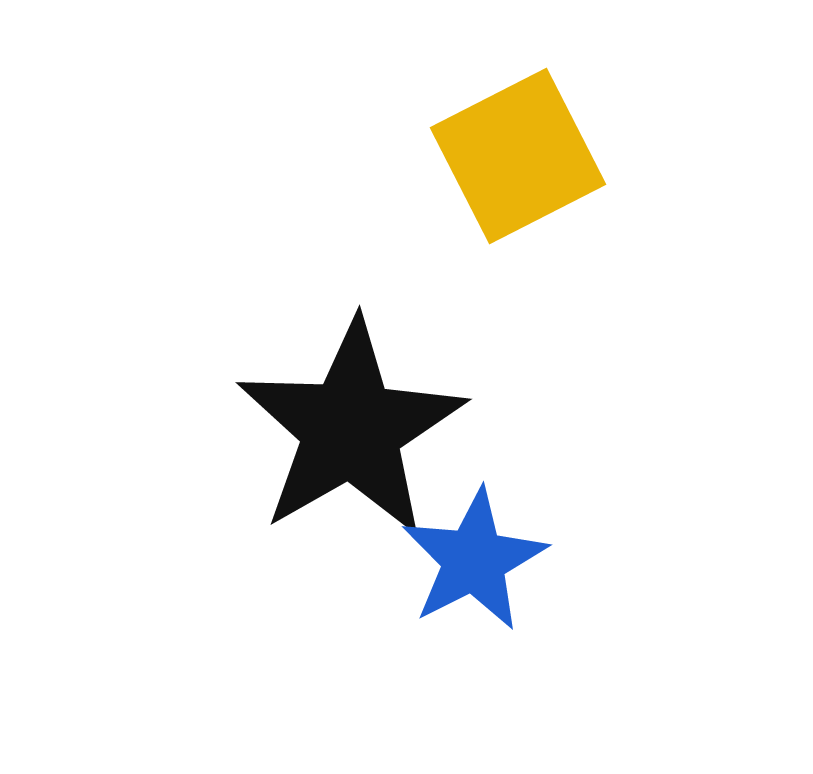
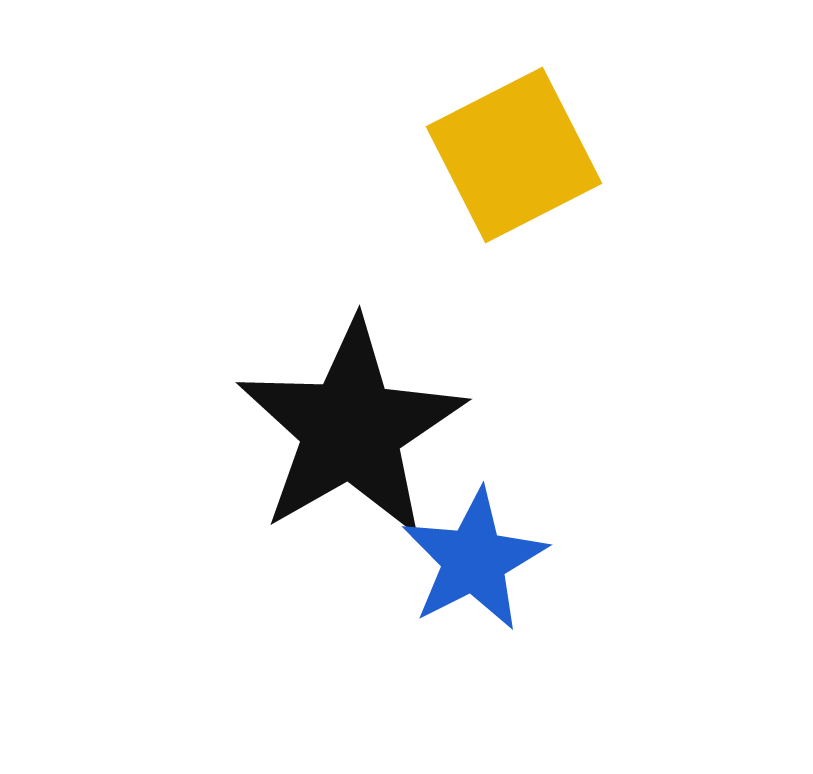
yellow square: moved 4 px left, 1 px up
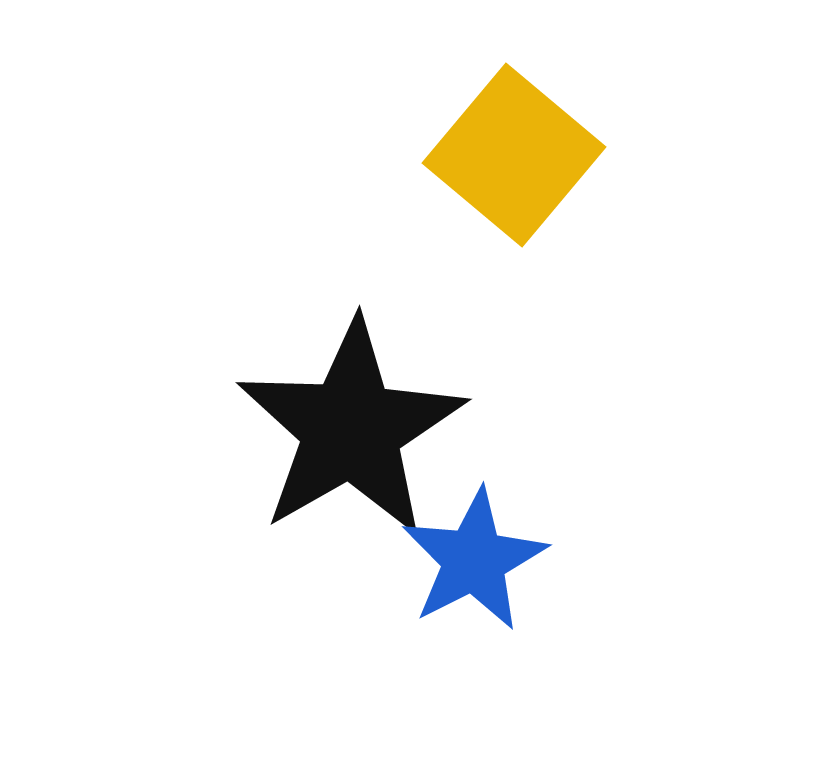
yellow square: rotated 23 degrees counterclockwise
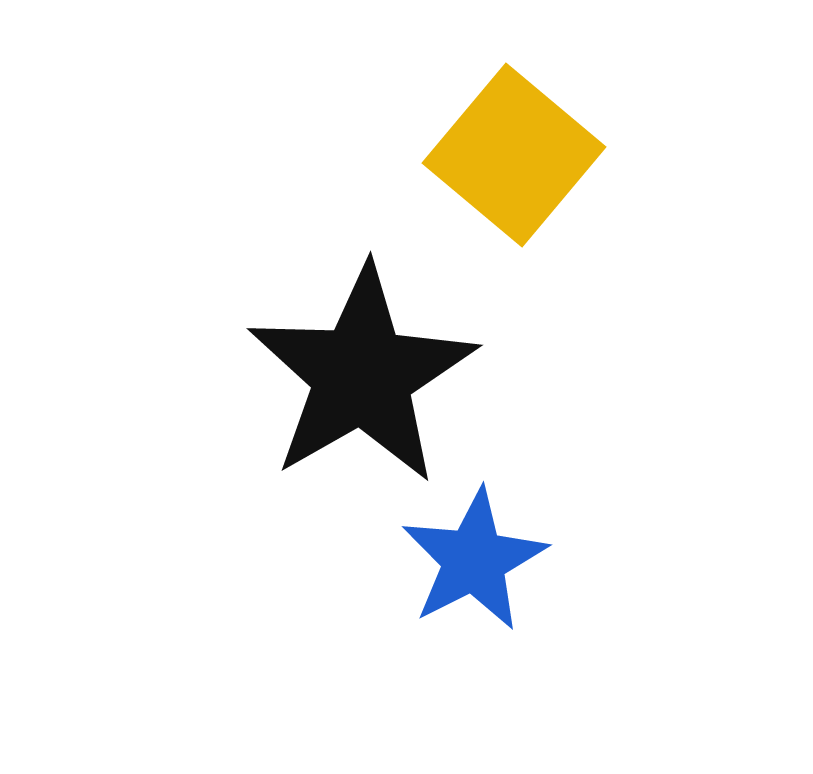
black star: moved 11 px right, 54 px up
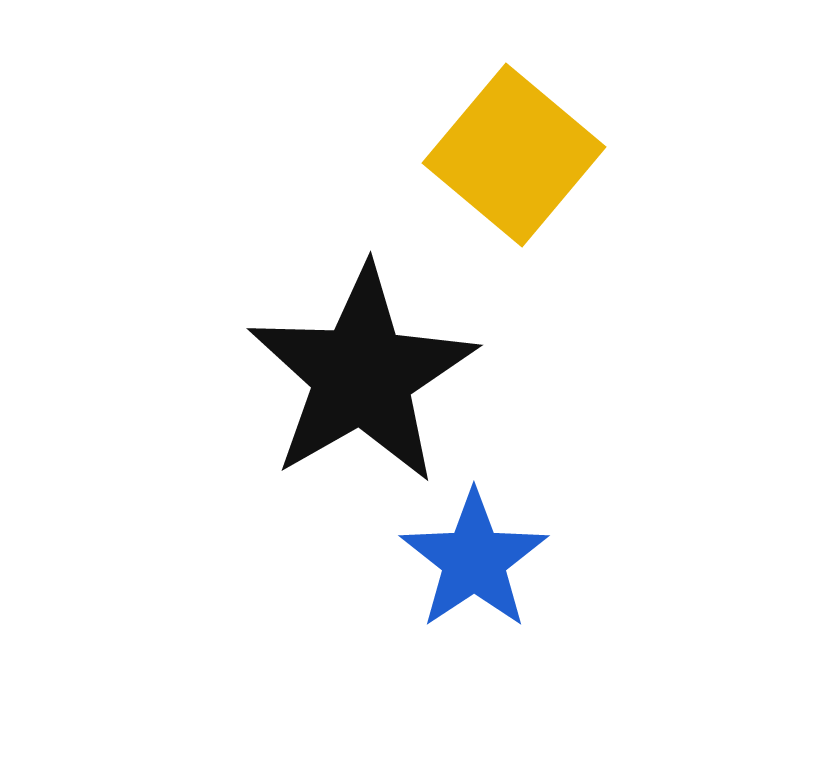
blue star: rotated 7 degrees counterclockwise
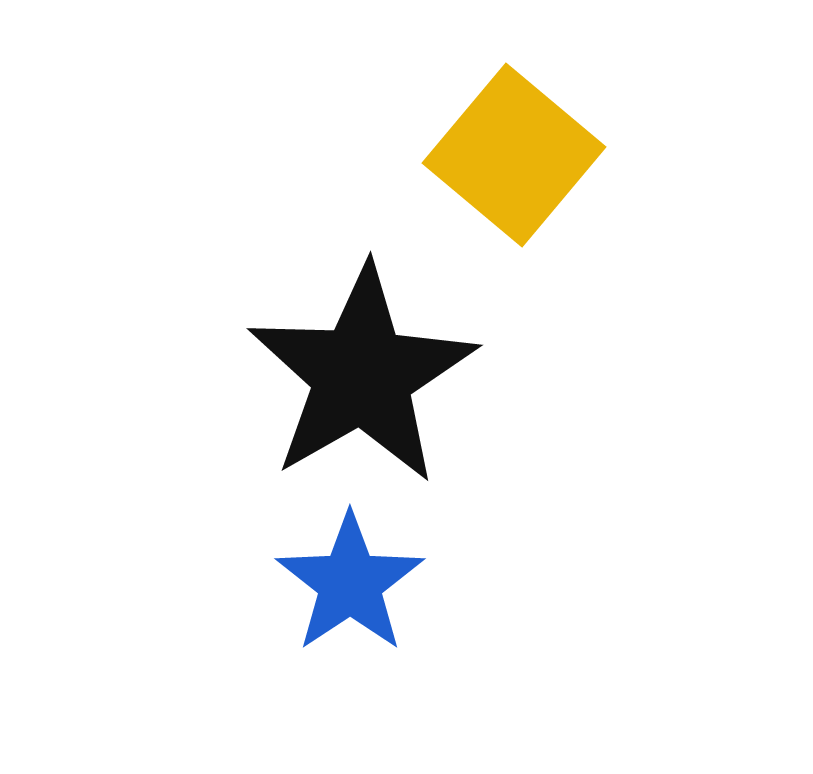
blue star: moved 124 px left, 23 px down
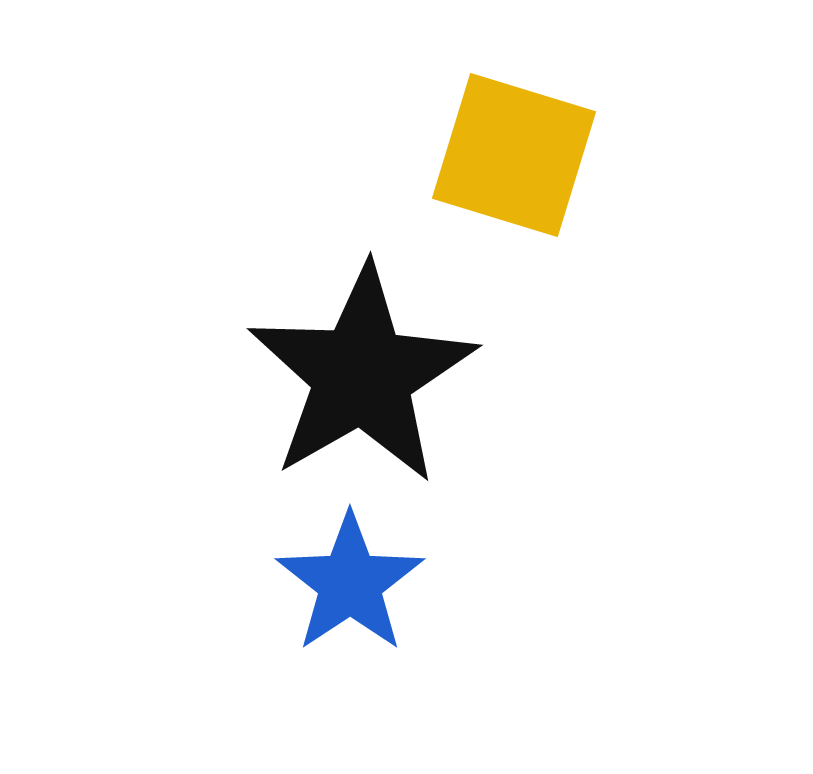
yellow square: rotated 23 degrees counterclockwise
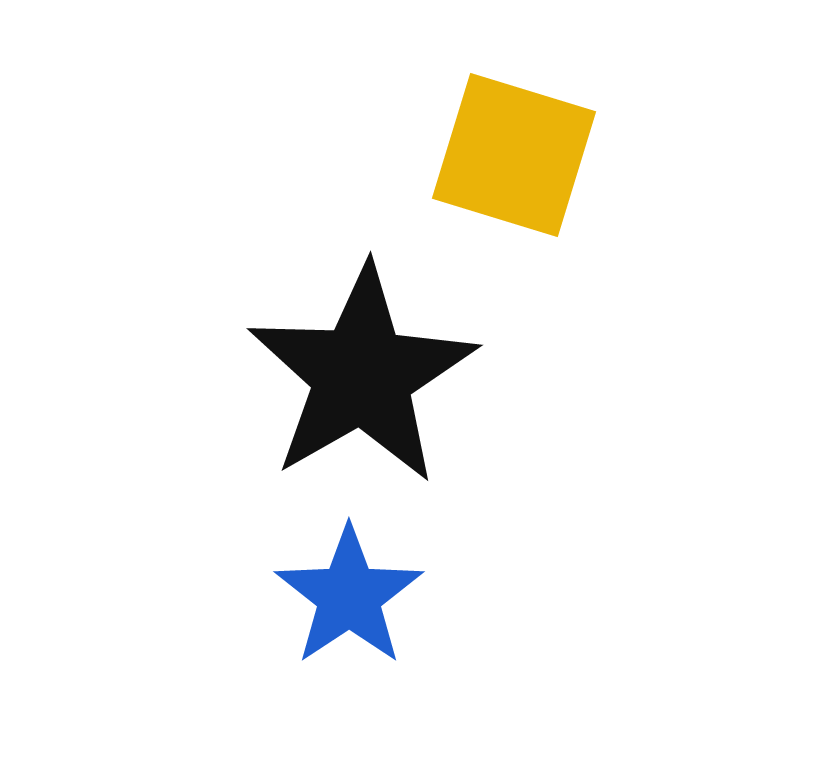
blue star: moved 1 px left, 13 px down
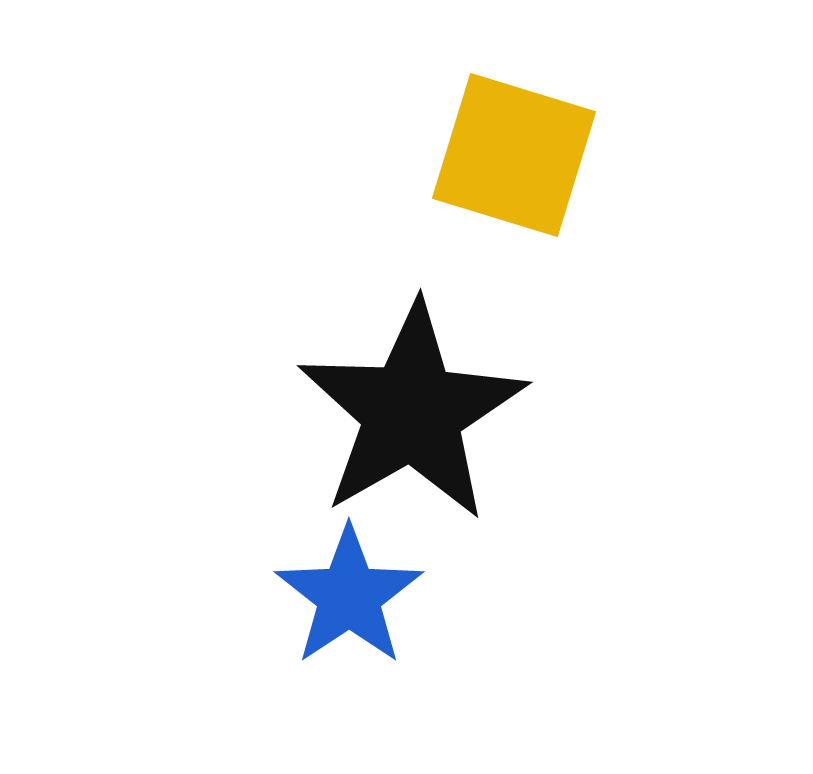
black star: moved 50 px right, 37 px down
